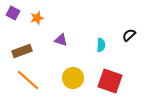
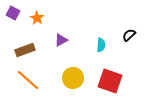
orange star: rotated 24 degrees counterclockwise
purple triangle: rotated 48 degrees counterclockwise
brown rectangle: moved 3 px right, 1 px up
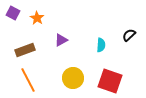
orange line: rotated 20 degrees clockwise
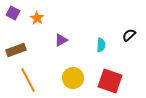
brown rectangle: moved 9 px left
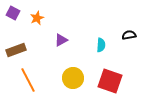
orange star: rotated 16 degrees clockwise
black semicircle: rotated 32 degrees clockwise
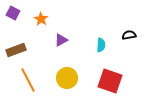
orange star: moved 4 px right, 1 px down; rotated 16 degrees counterclockwise
yellow circle: moved 6 px left
